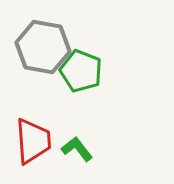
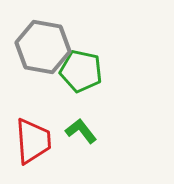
green pentagon: rotated 9 degrees counterclockwise
green L-shape: moved 4 px right, 18 px up
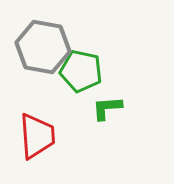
green L-shape: moved 26 px right, 23 px up; rotated 56 degrees counterclockwise
red trapezoid: moved 4 px right, 5 px up
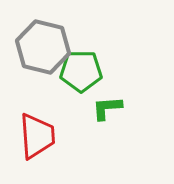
gray hexagon: rotated 4 degrees clockwise
green pentagon: rotated 12 degrees counterclockwise
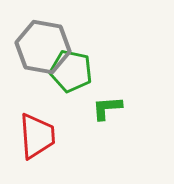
gray hexagon: rotated 4 degrees counterclockwise
green pentagon: moved 10 px left; rotated 12 degrees clockwise
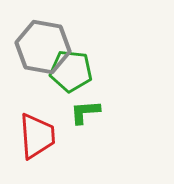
green pentagon: rotated 6 degrees counterclockwise
green L-shape: moved 22 px left, 4 px down
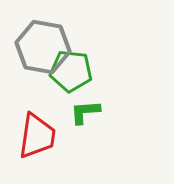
red trapezoid: rotated 12 degrees clockwise
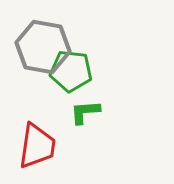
red trapezoid: moved 10 px down
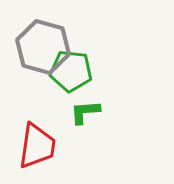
gray hexagon: rotated 6 degrees clockwise
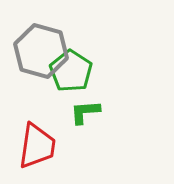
gray hexagon: moved 2 px left, 4 px down
green pentagon: rotated 27 degrees clockwise
